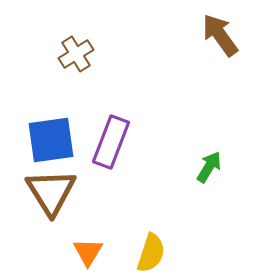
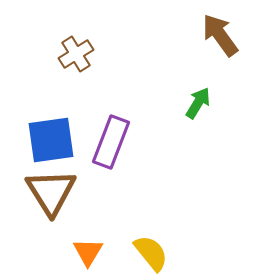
green arrow: moved 11 px left, 64 px up
yellow semicircle: rotated 57 degrees counterclockwise
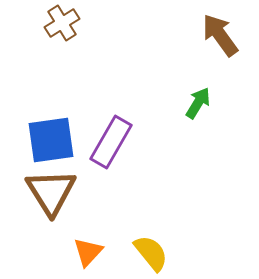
brown cross: moved 14 px left, 31 px up
purple rectangle: rotated 9 degrees clockwise
orange triangle: rotated 12 degrees clockwise
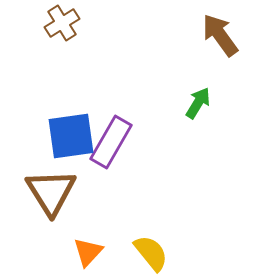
blue square: moved 20 px right, 4 px up
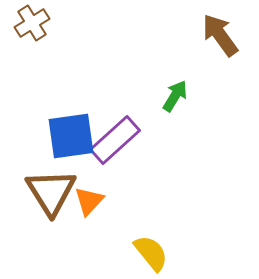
brown cross: moved 30 px left
green arrow: moved 23 px left, 7 px up
purple rectangle: moved 4 px right, 2 px up; rotated 18 degrees clockwise
orange triangle: moved 1 px right, 51 px up
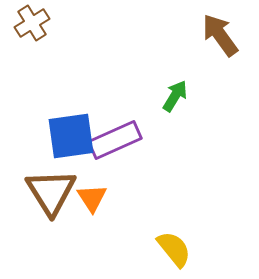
purple rectangle: rotated 18 degrees clockwise
orange triangle: moved 3 px right, 3 px up; rotated 16 degrees counterclockwise
yellow semicircle: moved 23 px right, 4 px up
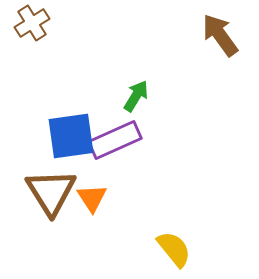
green arrow: moved 39 px left
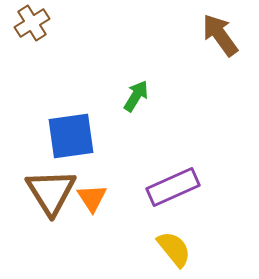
purple rectangle: moved 58 px right, 47 px down
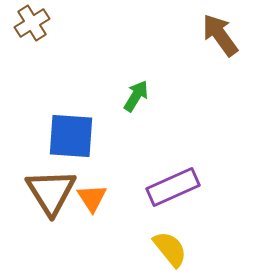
blue square: rotated 12 degrees clockwise
yellow semicircle: moved 4 px left
